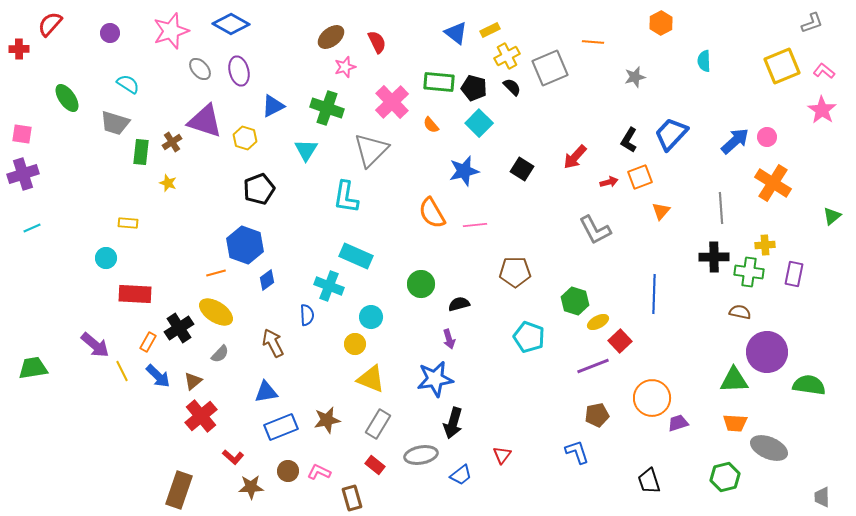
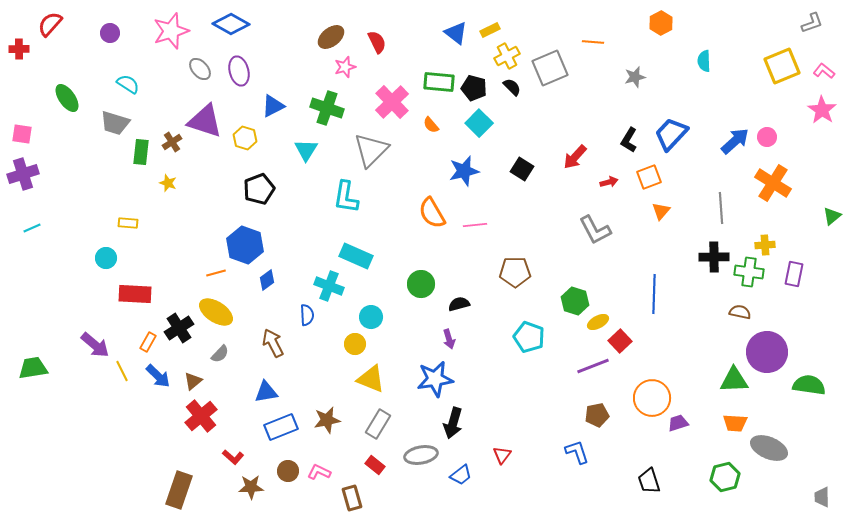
orange square at (640, 177): moved 9 px right
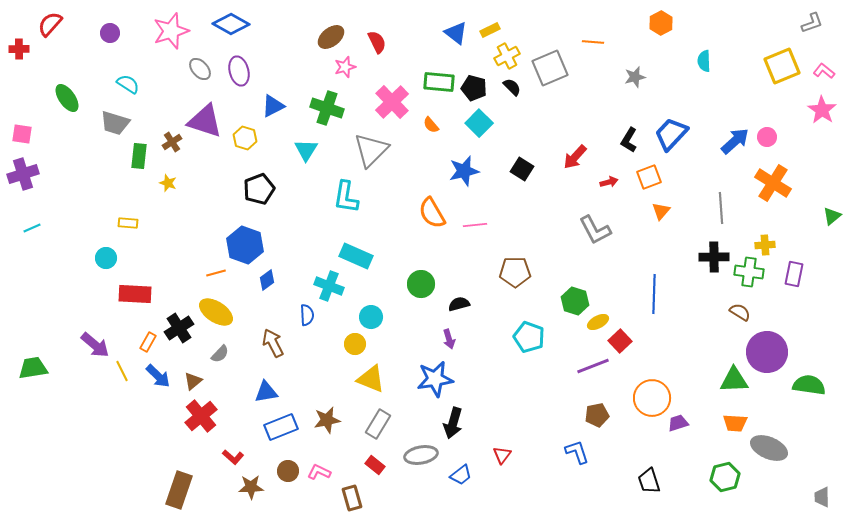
green rectangle at (141, 152): moved 2 px left, 4 px down
brown semicircle at (740, 312): rotated 20 degrees clockwise
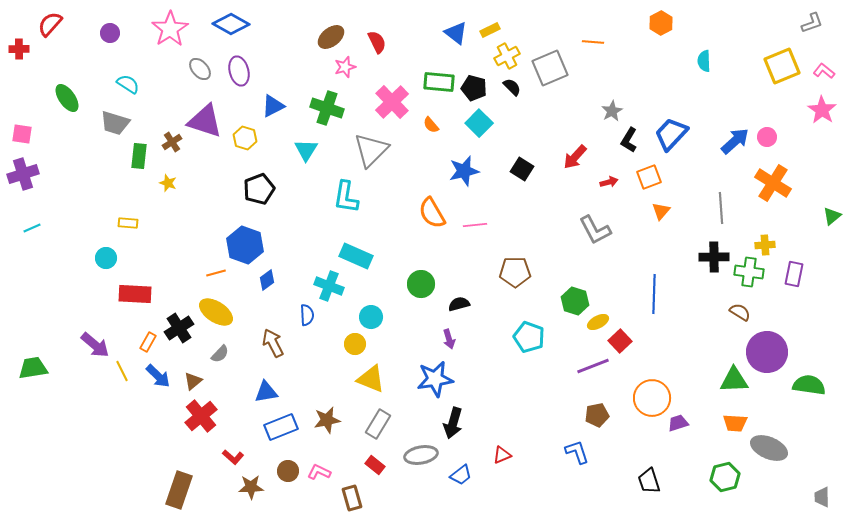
pink star at (171, 31): moved 1 px left, 2 px up; rotated 15 degrees counterclockwise
gray star at (635, 77): moved 23 px left, 34 px down; rotated 15 degrees counterclockwise
red triangle at (502, 455): rotated 30 degrees clockwise
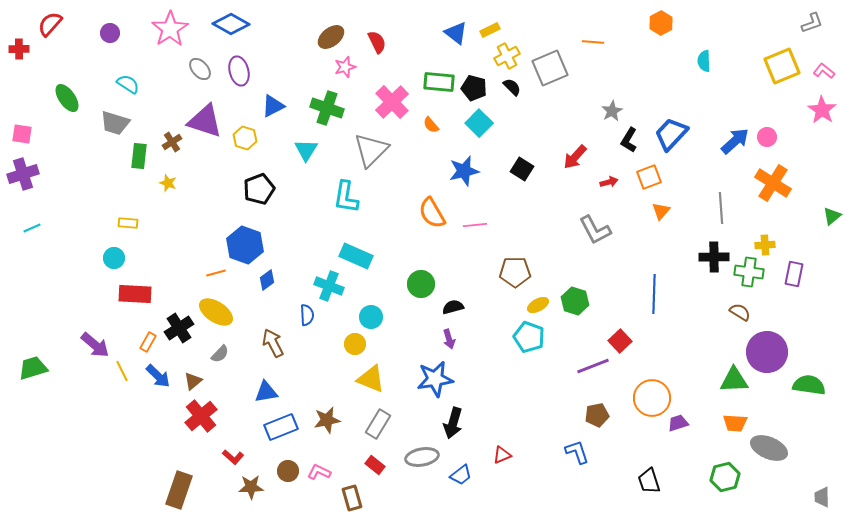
cyan circle at (106, 258): moved 8 px right
black semicircle at (459, 304): moved 6 px left, 3 px down
yellow ellipse at (598, 322): moved 60 px left, 17 px up
green trapezoid at (33, 368): rotated 8 degrees counterclockwise
gray ellipse at (421, 455): moved 1 px right, 2 px down
